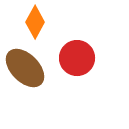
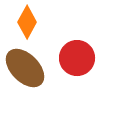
orange diamond: moved 8 px left
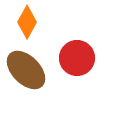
brown ellipse: moved 1 px right, 2 px down
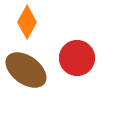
brown ellipse: rotated 9 degrees counterclockwise
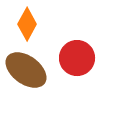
orange diamond: moved 2 px down
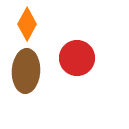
brown ellipse: moved 1 px down; rotated 57 degrees clockwise
